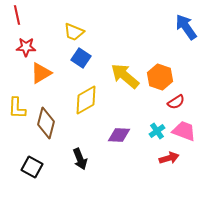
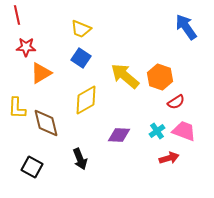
yellow trapezoid: moved 7 px right, 3 px up
brown diamond: rotated 28 degrees counterclockwise
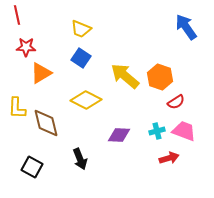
yellow diamond: rotated 56 degrees clockwise
cyan cross: rotated 21 degrees clockwise
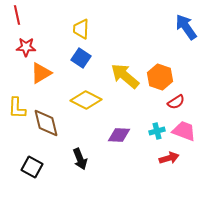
yellow trapezoid: rotated 70 degrees clockwise
